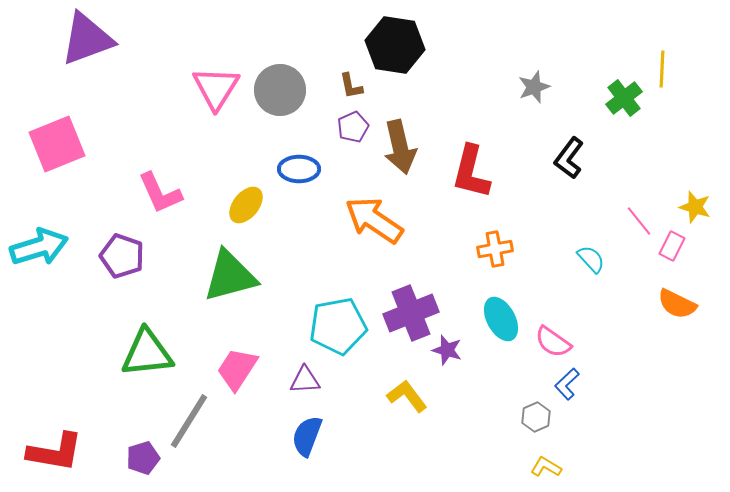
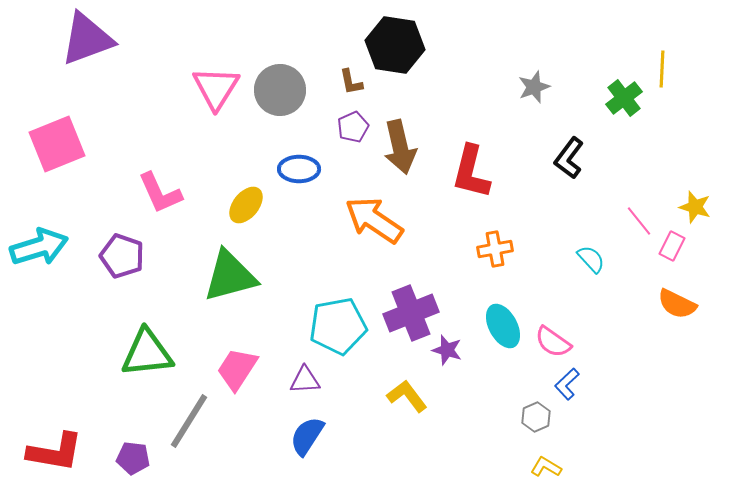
brown L-shape at (351, 86): moved 4 px up
cyan ellipse at (501, 319): moved 2 px right, 7 px down
blue semicircle at (307, 436): rotated 12 degrees clockwise
purple pentagon at (143, 458): moved 10 px left; rotated 24 degrees clockwise
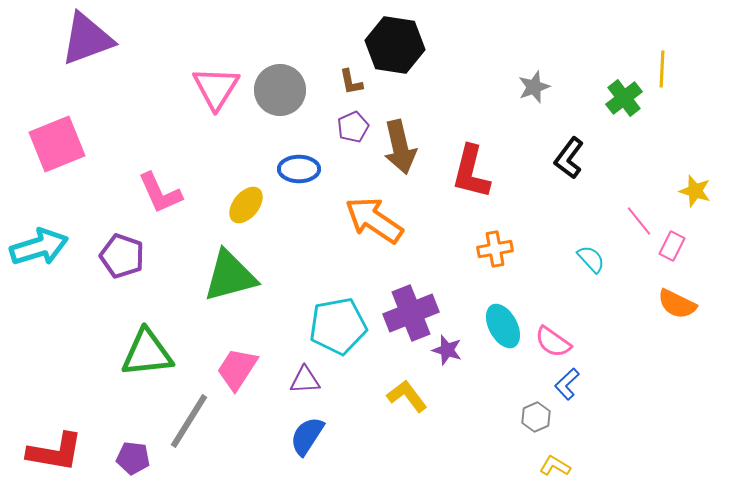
yellow star at (695, 207): moved 16 px up
yellow L-shape at (546, 467): moved 9 px right, 1 px up
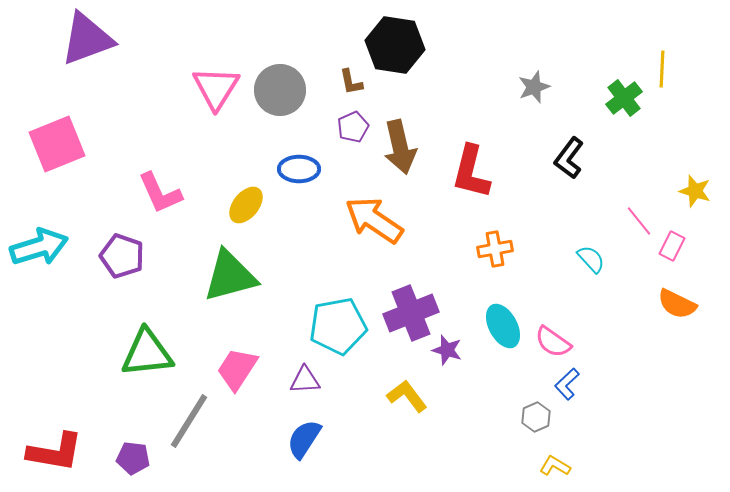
blue semicircle at (307, 436): moved 3 px left, 3 px down
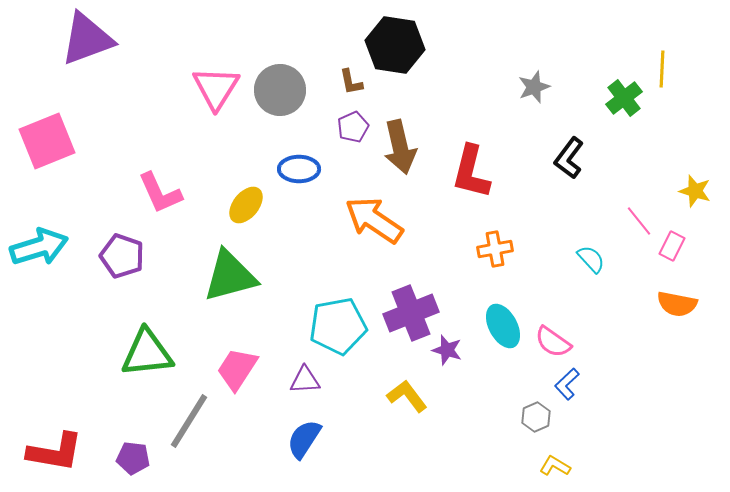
pink square at (57, 144): moved 10 px left, 3 px up
orange semicircle at (677, 304): rotated 15 degrees counterclockwise
